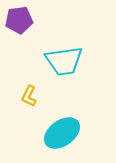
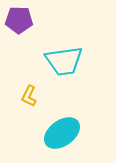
purple pentagon: rotated 8 degrees clockwise
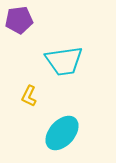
purple pentagon: rotated 8 degrees counterclockwise
cyan ellipse: rotated 12 degrees counterclockwise
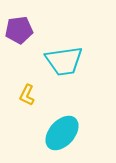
purple pentagon: moved 10 px down
yellow L-shape: moved 2 px left, 1 px up
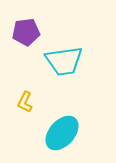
purple pentagon: moved 7 px right, 2 px down
yellow L-shape: moved 2 px left, 7 px down
